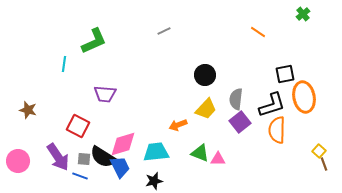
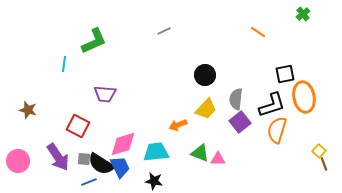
orange semicircle: rotated 16 degrees clockwise
black semicircle: moved 2 px left, 7 px down
blue line: moved 9 px right, 6 px down; rotated 42 degrees counterclockwise
black star: rotated 24 degrees clockwise
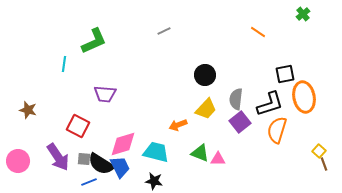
black L-shape: moved 2 px left, 1 px up
cyan trapezoid: rotated 20 degrees clockwise
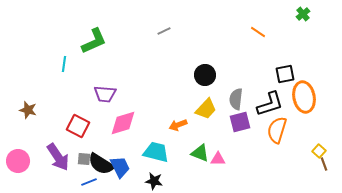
purple square: rotated 25 degrees clockwise
pink diamond: moved 21 px up
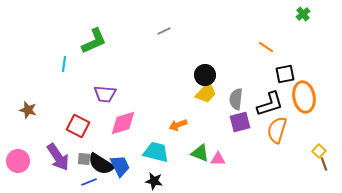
orange line: moved 8 px right, 15 px down
yellow trapezoid: moved 16 px up
blue trapezoid: moved 1 px up
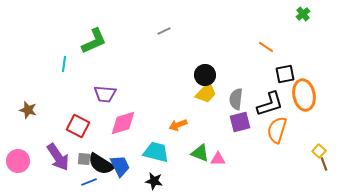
orange ellipse: moved 2 px up
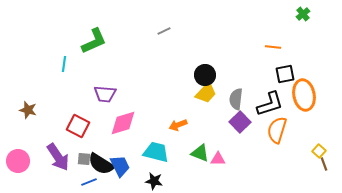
orange line: moved 7 px right; rotated 28 degrees counterclockwise
purple square: rotated 30 degrees counterclockwise
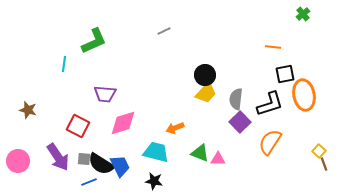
orange arrow: moved 3 px left, 3 px down
orange semicircle: moved 7 px left, 12 px down; rotated 16 degrees clockwise
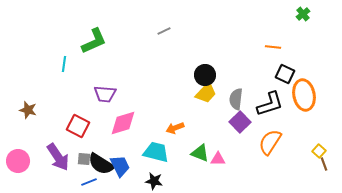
black square: rotated 36 degrees clockwise
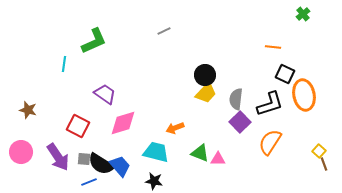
purple trapezoid: rotated 150 degrees counterclockwise
pink circle: moved 3 px right, 9 px up
blue trapezoid: rotated 15 degrees counterclockwise
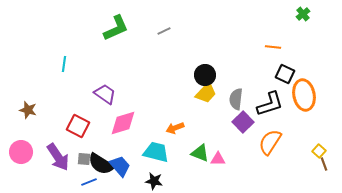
green L-shape: moved 22 px right, 13 px up
purple square: moved 3 px right
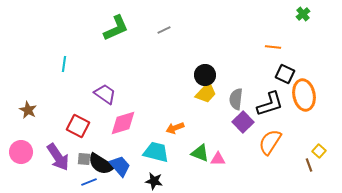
gray line: moved 1 px up
brown star: rotated 12 degrees clockwise
brown line: moved 15 px left, 1 px down
